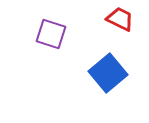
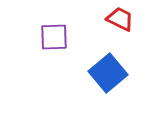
purple square: moved 3 px right, 3 px down; rotated 20 degrees counterclockwise
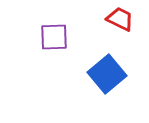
blue square: moved 1 px left, 1 px down
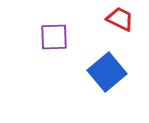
blue square: moved 2 px up
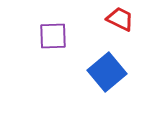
purple square: moved 1 px left, 1 px up
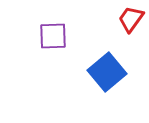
red trapezoid: moved 11 px right; rotated 80 degrees counterclockwise
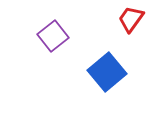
purple square: rotated 36 degrees counterclockwise
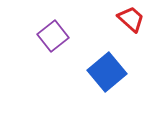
red trapezoid: rotated 96 degrees clockwise
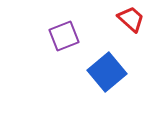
purple square: moved 11 px right; rotated 16 degrees clockwise
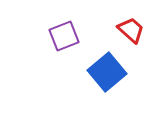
red trapezoid: moved 11 px down
